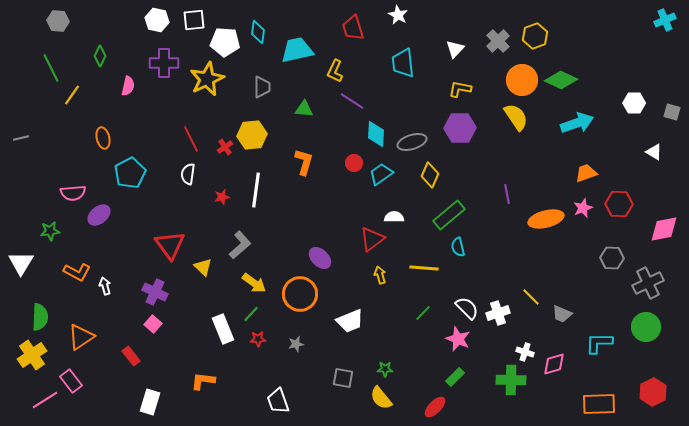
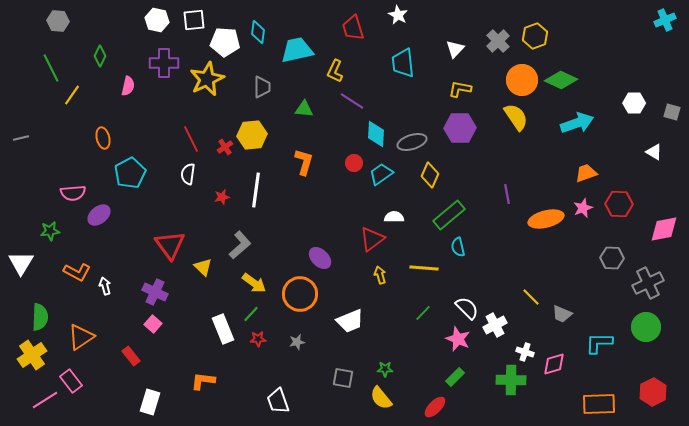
white cross at (498, 313): moved 3 px left, 12 px down; rotated 10 degrees counterclockwise
gray star at (296, 344): moved 1 px right, 2 px up
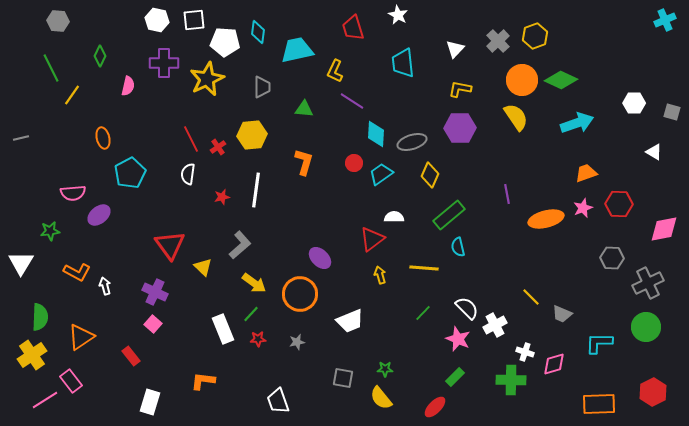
red cross at (225, 147): moved 7 px left
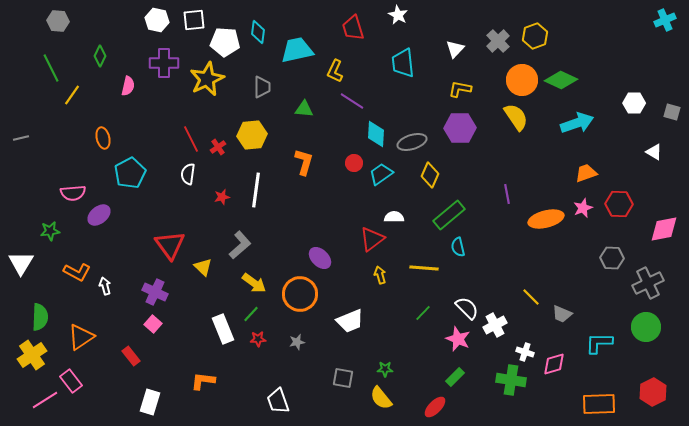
green cross at (511, 380): rotated 8 degrees clockwise
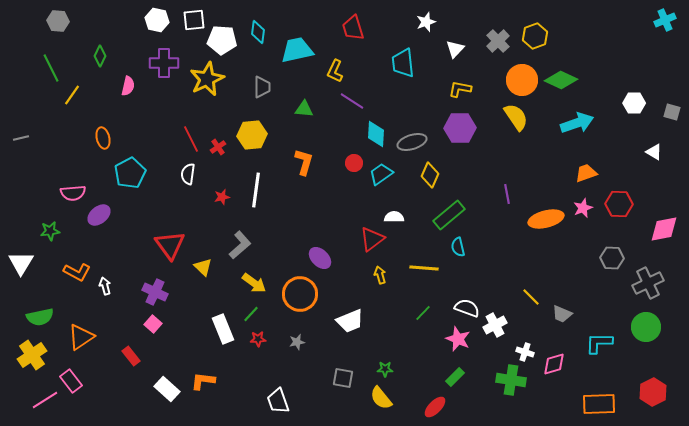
white star at (398, 15): moved 28 px right, 7 px down; rotated 24 degrees clockwise
white pentagon at (225, 42): moved 3 px left, 2 px up
white semicircle at (467, 308): rotated 25 degrees counterclockwise
green semicircle at (40, 317): rotated 76 degrees clockwise
white rectangle at (150, 402): moved 17 px right, 13 px up; rotated 65 degrees counterclockwise
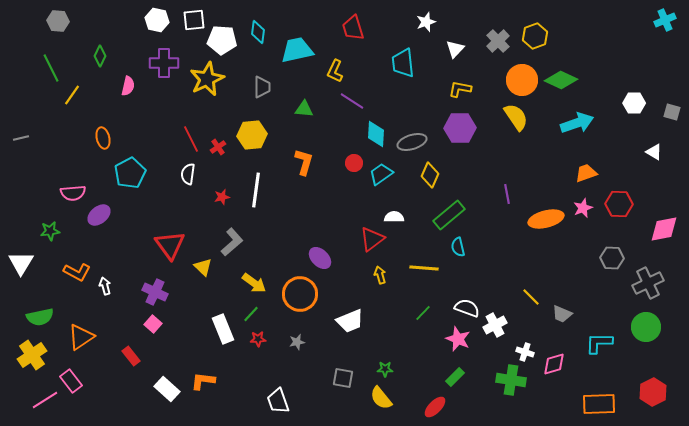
gray L-shape at (240, 245): moved 8 px left, 3 px up
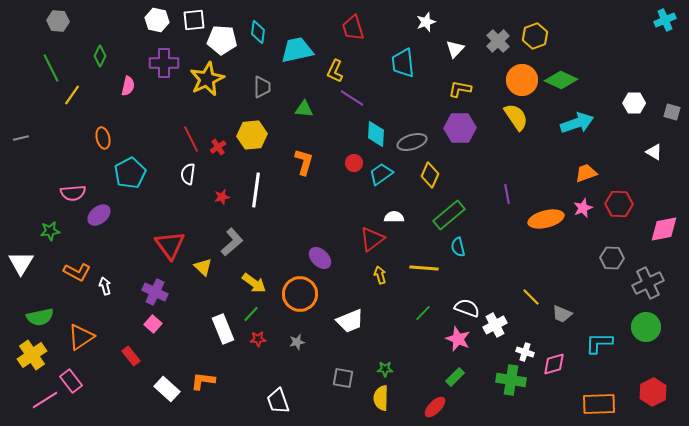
purple line at (352, 101): moved 3 px up
yellow semicircle at (381, 398): rotated 40 degrees clockwise
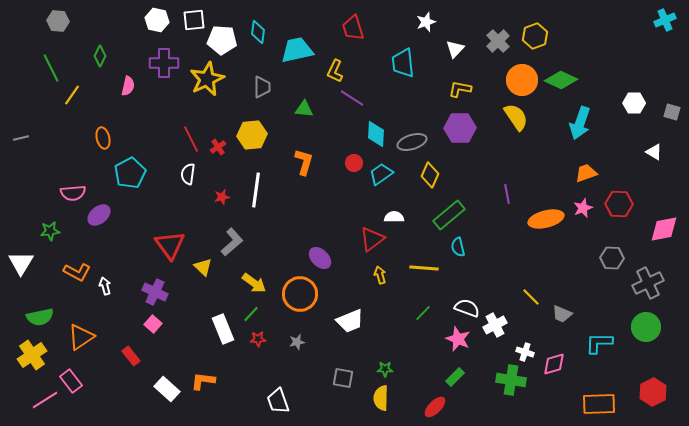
cyan arrow at (577, 123): moved 3 px right; rotated 128 degrees clockwise
